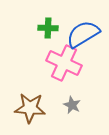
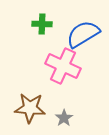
green cross: moved 6 px left, 4 px up
pink cross: moved 1 px left, 3 px down
gray star: moved 8 px left, 13 px down; rotated 12 degrees clockwise
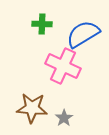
brown star: moved 2 px right
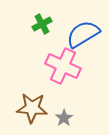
green cross: rotated 30 degrees counterclockwise
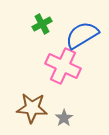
blue semicircle: moved 1 px left, 1 px down
